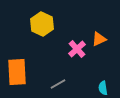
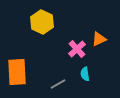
yellow hexagon: moved 2 px up
cyan semicircle: moved 18 px left, 14 px up
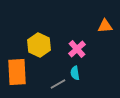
yellow hexagon: moved 3 px left, 23 px down
orange triangle: moved 6 px right, 13 px up; rotated 21 degrees clockwise
cyan semicircle: moved 10 px left, 1 px up
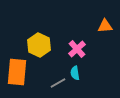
orange rectangle: rotated 8 degrees clockwise
gray line: moved 1 px up
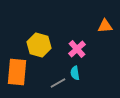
yellow hexagon: rotated 10 degrees counterclockwise
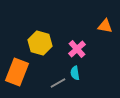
orange triangle: rotated 14 degrees clockwise
yellow hexagon: moved 1 px right, 2 px up
orange rectangle: rotated 16 degrees clockwise
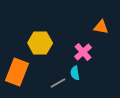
orange triangle: moved 4 px left, 1 px down
yellow hexagon: rotated 15 degrees counterclockwise
pink cross: moved 6 px right, 3 px down
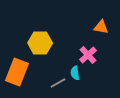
pink cross: moved 5 px right, 3 px down
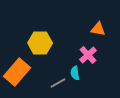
orange triangle: moved 3 px left, 2 px down
orange rectangle: rotated 20 degrees clockwise
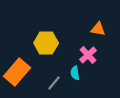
yellow hexagon: moved 6 px right
gray line: moved 4 px left; rotated 21 degrees counterclockwise
